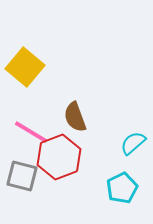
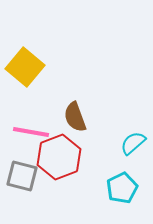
pink line: rotated 21 degrees counterclockwise
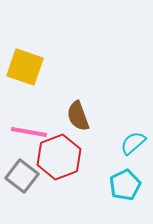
yellow square: rotated 21 degrees counterclockwise
brown semicircle: moved 3 px right, 1 px up
pink line: moved 2 px left
gray square: rotated 24 degrees clockwise
cyan pentagon: moved 3 px right, 3 px up
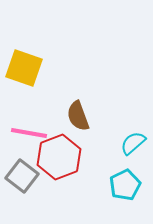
yellow square: moved 1 px left, 1 px down
pink line: moved 1 px down
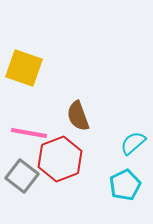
red hexagon: moved 1 px right, 2 px down
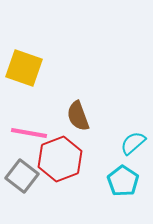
cyan pentagon: moved 2 px left, 4 px up; rotated 12 degrees counterclockwise
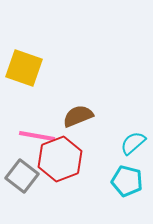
brown semicircle: rotated 88 degrees clockwise
pink line: moved 8 px right, 3 px down
cyan pentagon: moved 4 px right; rotated 20 degrees counterclockwise
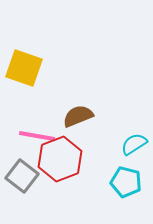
cyan semicircle: moved 1 px right, 1 px down; rotated 8 degrees clockwise
cyan pentagon: moved 1 px left, 1 px down
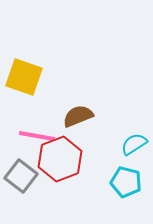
yellow square: moved 9 px down
gray square: moved 1 px left
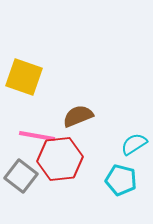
red hexagon: rotated 15 degrees clockwise
cyan pentagon: moved 5 px left, 2 px up
